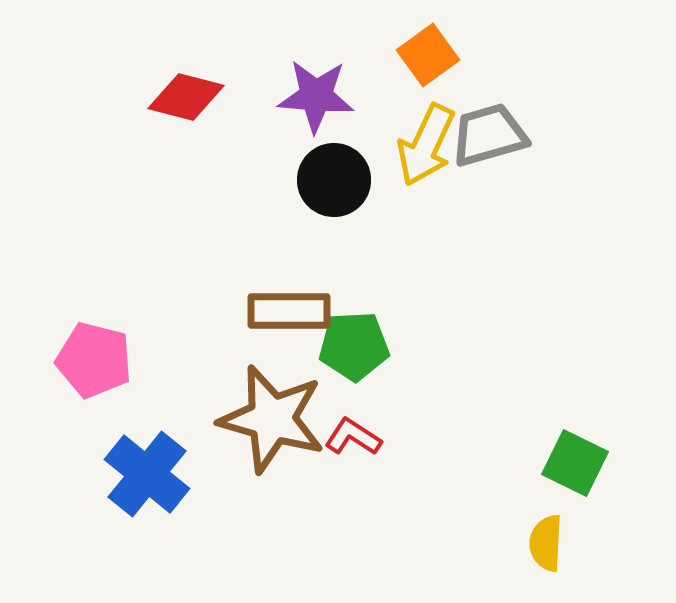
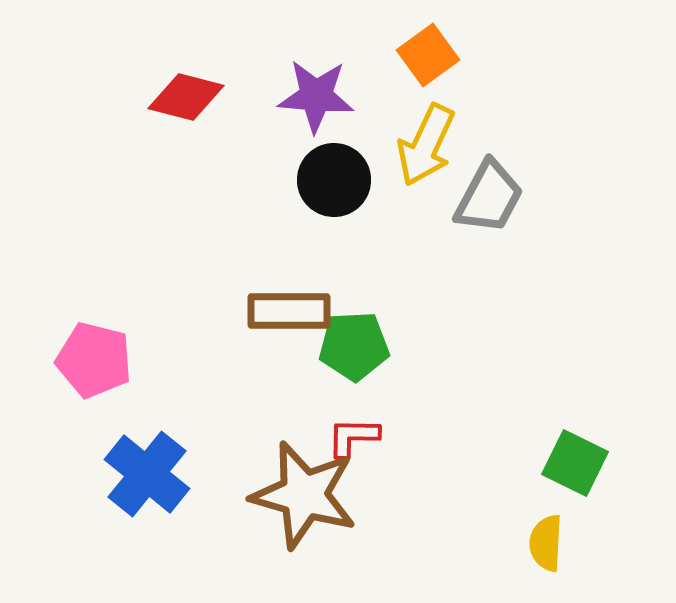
gray trapezoid: moved 62 px down; rotated 134 degrees clockwise
brown star: moved 32 px right, 76 px down
red L-shape: rotated 32 degrees counterclockwise
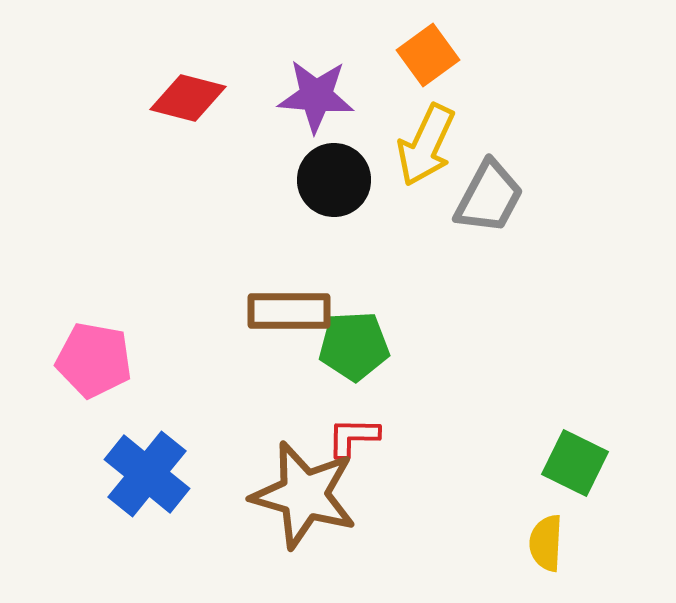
red diamond: moved 2 px right, 1 px down
pink pentagon: rotated 4 degrees counterclockwise
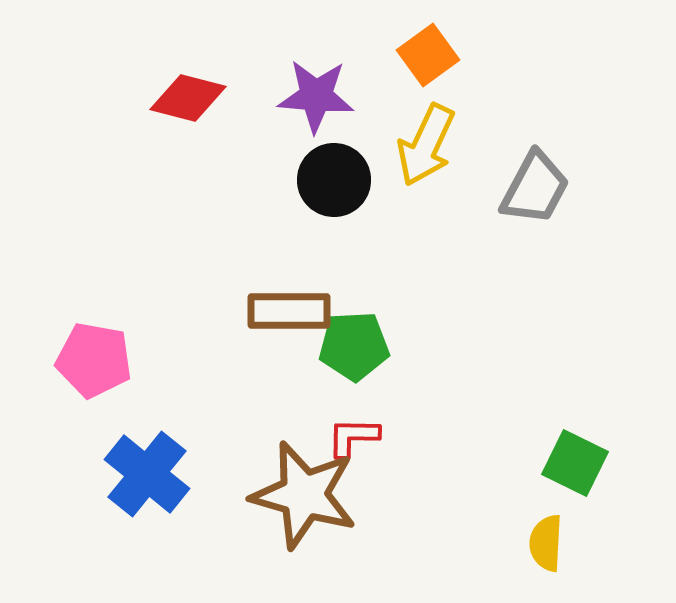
gray trapezoid: moved 46 px right, 9 px up
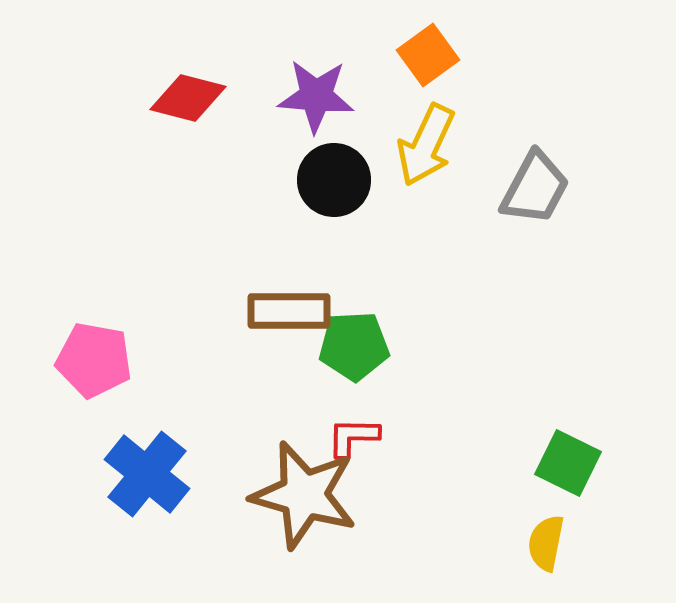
green square: moved 7 px left
yellow semicircle: rotated 8 degrees clockwise
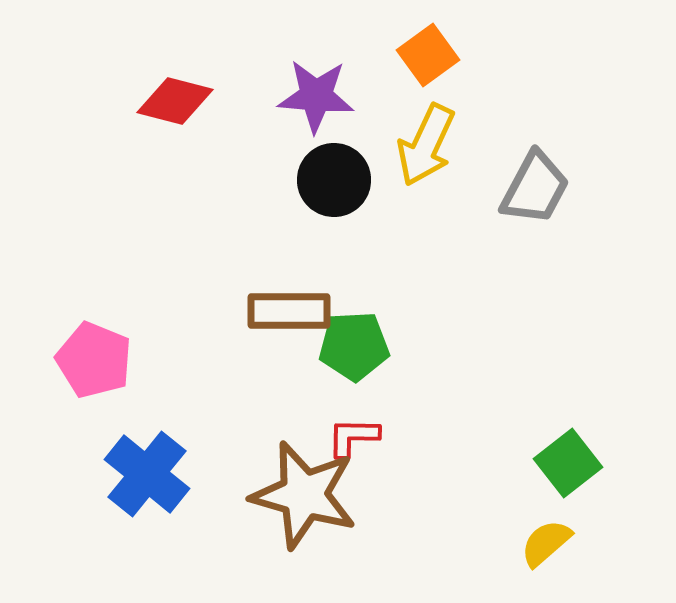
red diamond: moved 13 px left, 3 px down
pink pentagon: rotated 12 degrees clockwise
green square: rotated 26 degrees clockwise
yellow semicircle: rotated 38 degrees clockwise
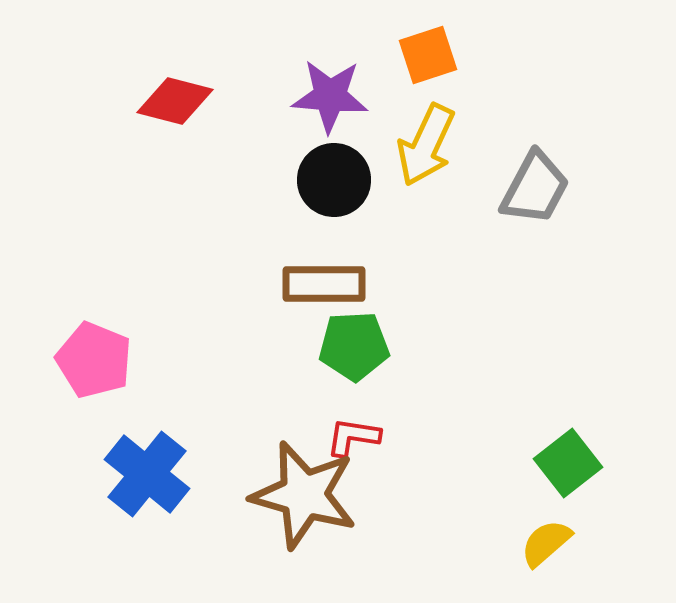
orange square: rotated 18 degrees clockwise
purple star: moved 14 px right
brown rectangle: moved 35 px right, 27 px up
red L-shape: rotated 8 degrees clockwise
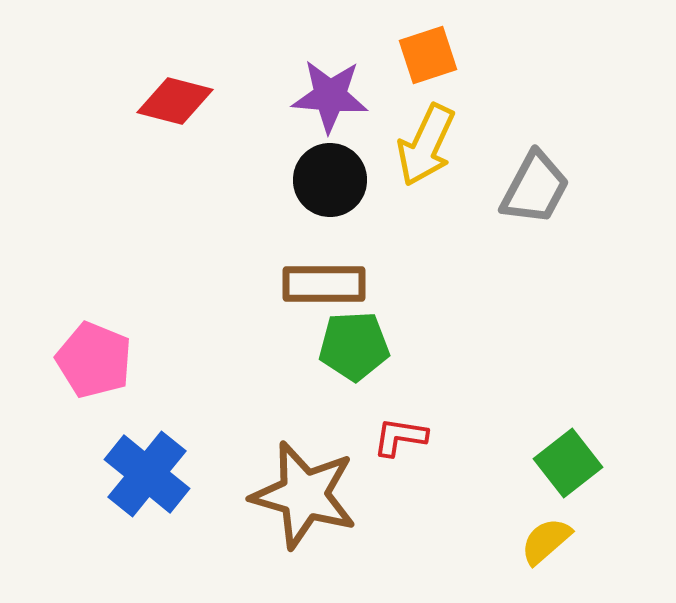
black circle: moved 4 px left
red L-shape: moved 47 px right
yellow semicircle: moved 2 px up
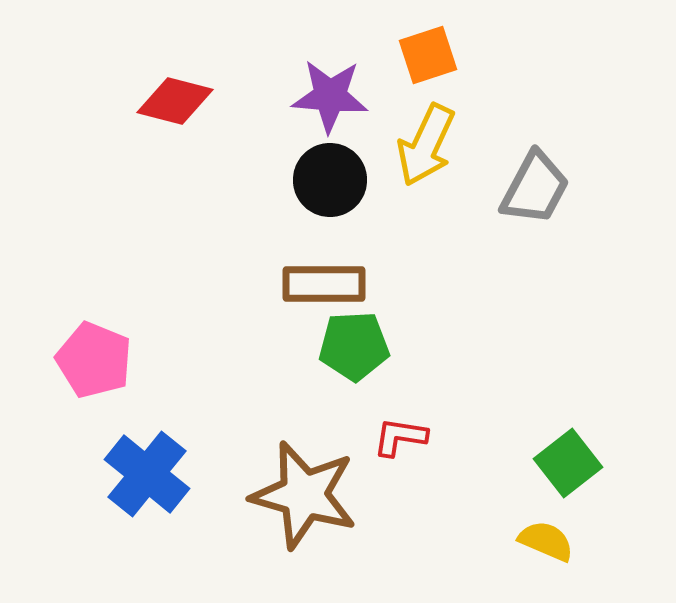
yellow semicircle: rotated 64 degrees clockwise
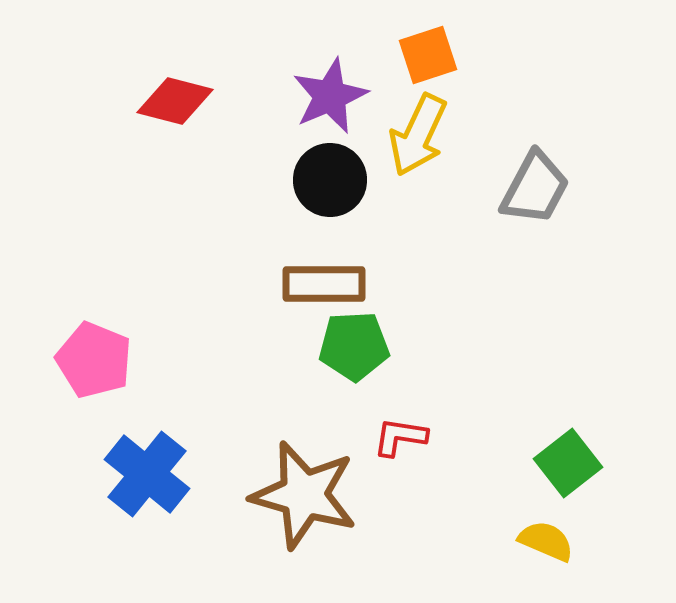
purple star: rotated 28 degrees counterclockwise
yellow arrow: moved 8 px left, 10 px up
